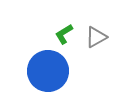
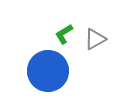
gray triangle: moved 1 px left, 2 px down
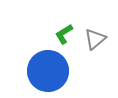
gray triangle: rotated 10 degrees counterclockwise
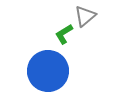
gray triangle: moved 10 px left, 23 px up
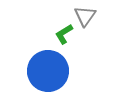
gray triangle: rotated 15 degrees counterclockwise
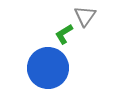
blue circle: moved 3 px up
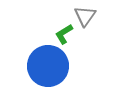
blue circle: moved 2 px up
